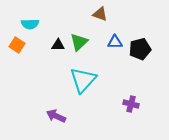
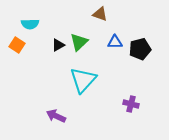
black triangle: rotated 32 degrees counterclockwise
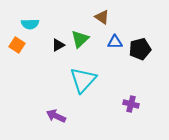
brown triangle: moved 2 px right, 3 px down; rotated 14 degrees clockwise
green triangle: moved 1 px right, 3 px up
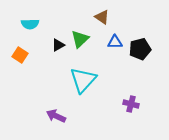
orange square: moved 3 px right, 10 px down
